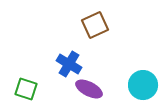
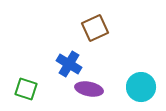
brown square: moved 3 px down
cyan circle: moved 2 px left, 2 px down
purple ellipse: rotated 16 degrees counterclockwise
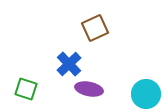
blue cross: rotated 15 degrees clockwise
cyan circle: moved 5 px right, 7 px down
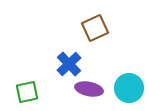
green square: moved 1 px right, 3 px down; rotated 30 degrees counterclockwise
cyan circle: moved 17 px left, 6 px up
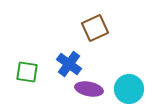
blue cross: rotated 10 degrees counterclockwise
cyan circle: moved 1 px down
green square: moved 20 px up; rotated 20 degrees clockwise
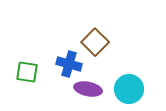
brown square: moved 14 px down; rotated 20 degrees counterclockwise
blue cross: rotated 20 degrees counterclockwise
purple ellipse: moved 1 px left
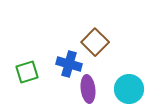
green square: rotated 25 degrees counterclockwise
purple ellipse: rotated 72 degrees clockwise
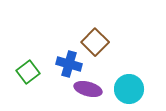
green square: moved 1 px right; rotated 20 degrees counterclockwise
purple ellipse: rotated 68 degrees counterclockwise
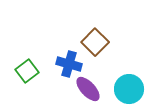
green square: moved 1 px left, 1 px up
purple ellipse: rotated 32 degrees clockwise
